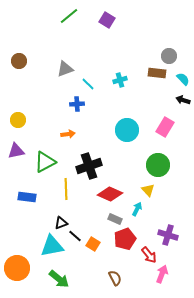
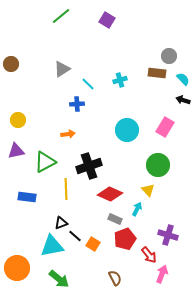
green line: moved 8 px left
brown circle: moved 8 px left, 3 px down
gray triangle: moved 3 px left; rotated 12 degrees counterclockwise
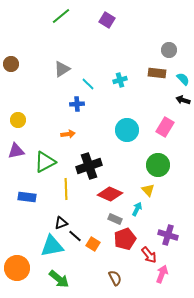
gray circle: moved 6 px up
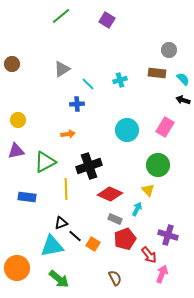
brown circle: moved 1 px right
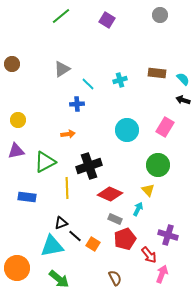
gray circle: moved 9 px left, 35 px up
yellow line: moved 1 px right, 1 px up
cyan arrow: moved 1 px right
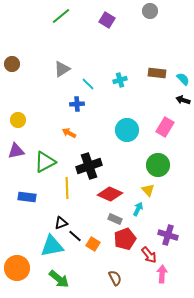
gray circle: moved 10 px left, 4 px up
orange arrow: moved 1 px right, 1 px up; rotated 144 degrees counterclockwise
pink arrow: rotated 18 degrees counterclockwise
